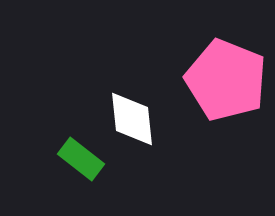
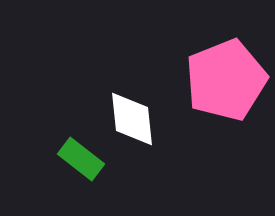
pink pentagon: rotated 28 degrees clockwise
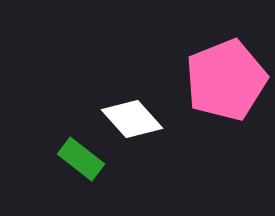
white diamond: rotated 36 degrees counterclockwise
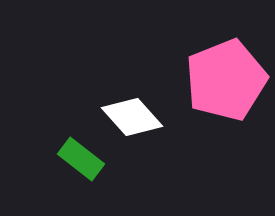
white diamond: moved 2 px up
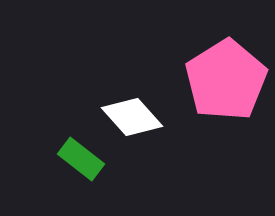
pink pentagon: rotated 10 degrees counterclockwise
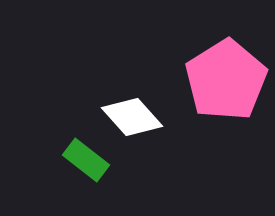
green rectangle: moved 5 px right, 1 px down
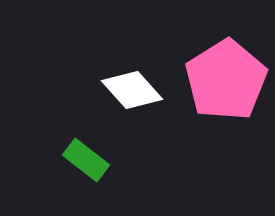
white diamond: moved 27 px up
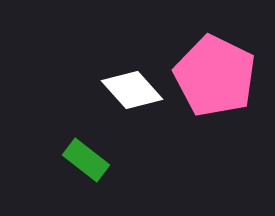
pink pentagon: moved 11 px left, 4 px up; rotated 14 degrees counterclockwise
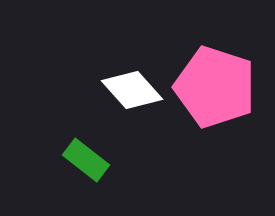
pink pentagon: moved 11 px down; rotated 8 degrees counterclockwise
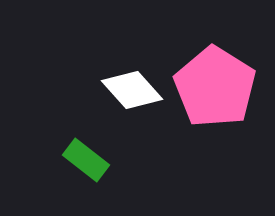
pink pentagon: rotated 14 degrees clockwise
